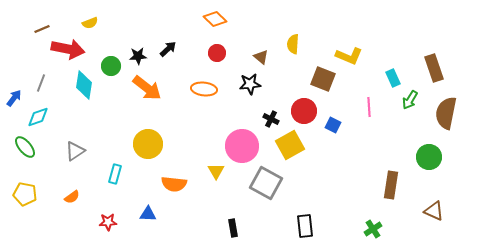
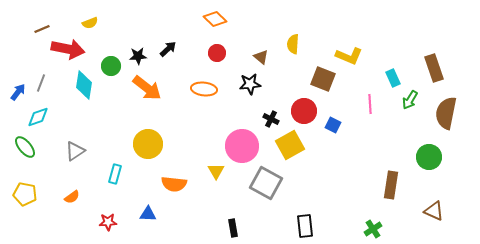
blue arrow at (14, 98): moved 4 px right, 6 px up
pink line at (369, 107): moved 1 px right, 3 px up
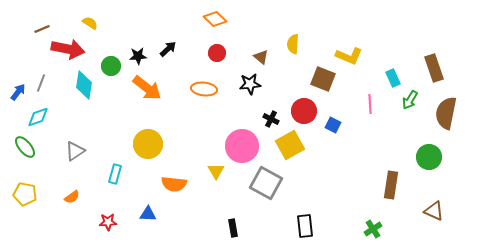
yellow semicircle at (90, 23): rotated 126 degrees counterclockwise
